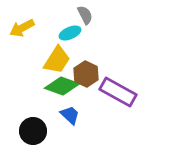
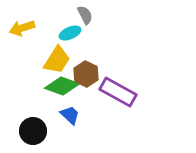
yellow arrow: rotated 10 degrees clockwise
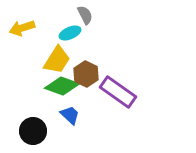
purple rectangle: rotated 6 degrees clockwise
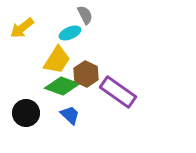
yellow arrow: rotated 20 degrees counterclockwise
black circle: moved 7 px left, 18 px up
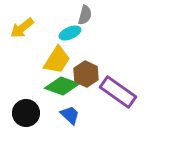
gray semicircle: rotated 42 degrees clockwise
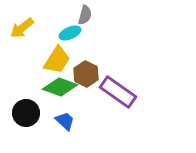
green diamond: moved 2 px left, 1 px down
blue trapezoid: moved 5 px left, 6 px down
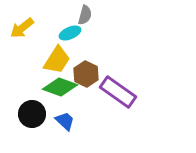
black circle: moved 6 px right, 1 px down
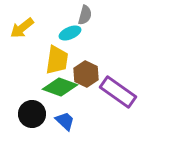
yellow trapezoid: rotated 24 degrees counterclockwise
